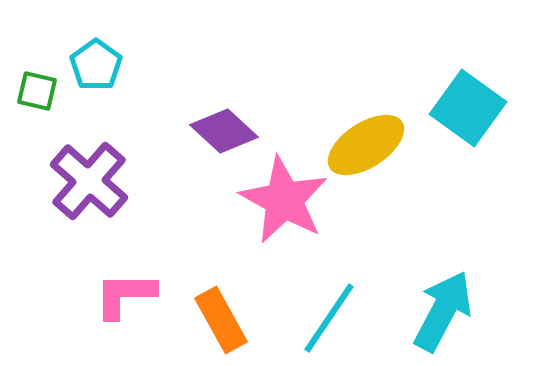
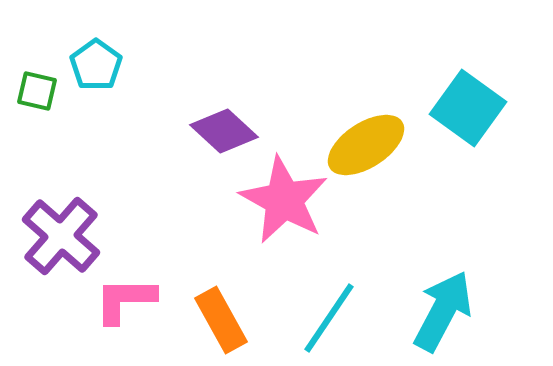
purple cross: moved 28 px left, 55 px down
pink L-shape: moved 5 px down
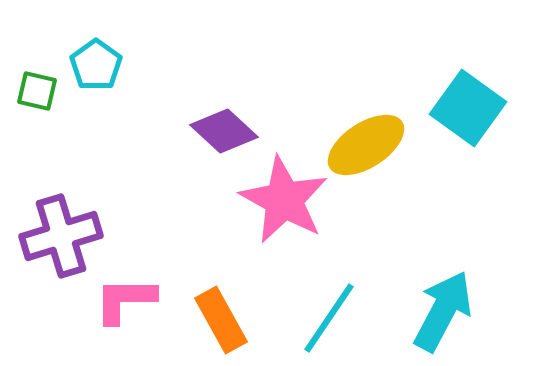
purple cross: rotated 32 degrees clockwise
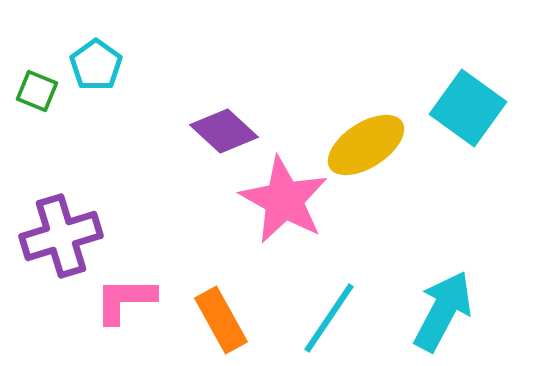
green square: rotated 9 degrees clockwise
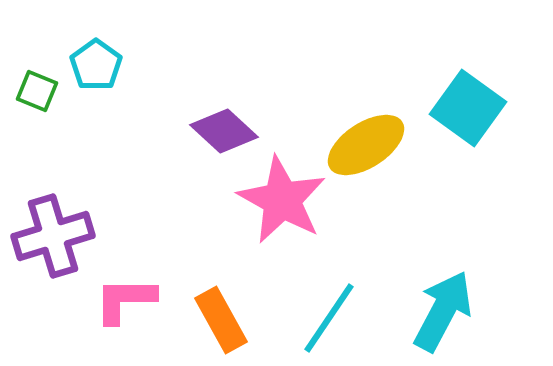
pink star: moved 2 px left
purple cross: moved 8 px left
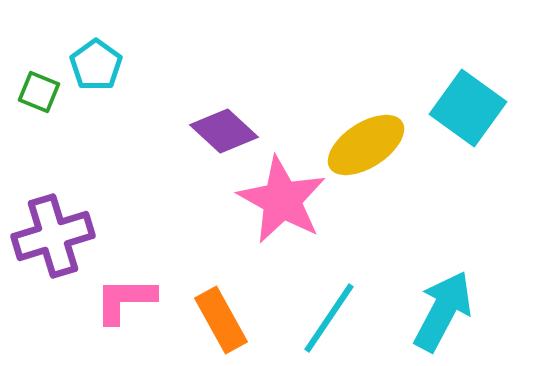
green square: moved 2 px right, 1 px down
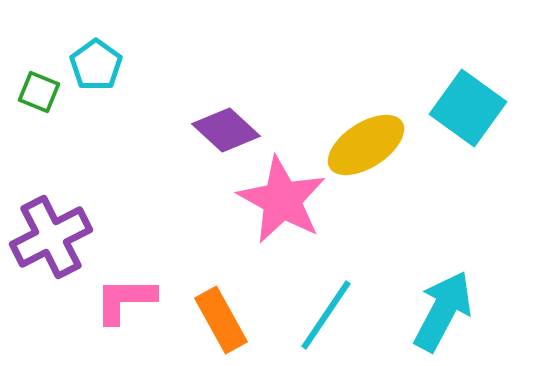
purple diamond: moved 2 px right, 1 px up
purple cross: moved 2 px left, 1 px down; rotated 10 degrees counterclockwise
cyan line: moved 3 px left, 3 px up
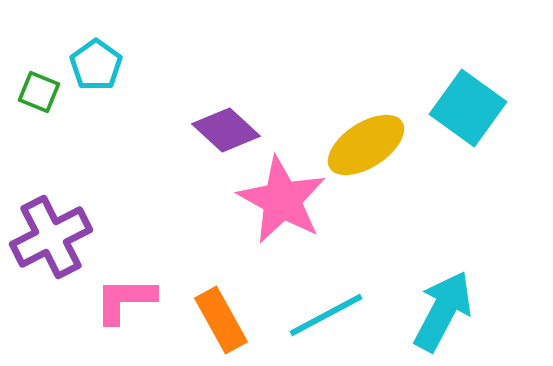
cyan line: rotated 28 degrees clockwise
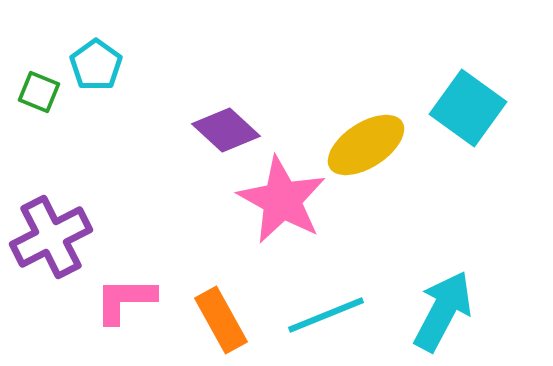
cyan line: rotated 6 degrees clockwise
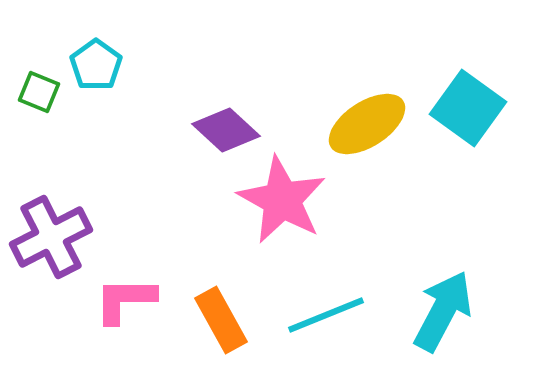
yellow ellipse: moved 1 px right, 21 px up
